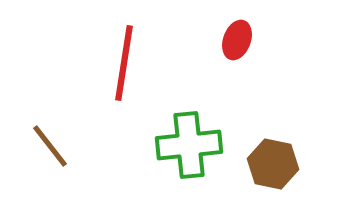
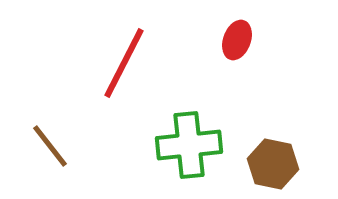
red line: rotated 18 degrees clockwise
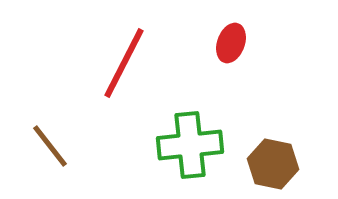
red ellipse: moved 6 px left, 3 px down
green cross: moved 1 px right
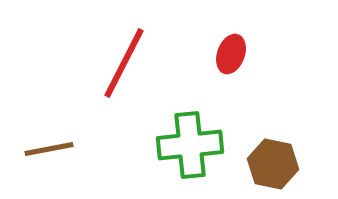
red ellipse: moved 11 px down
brown line: moved 1 px left, 3 px down; rotated 63 degrees counterclockwise
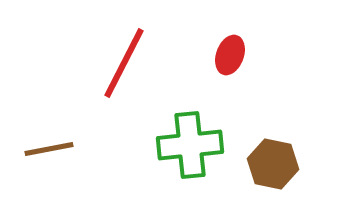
red ellipse: moved 1 px left, 1 px down
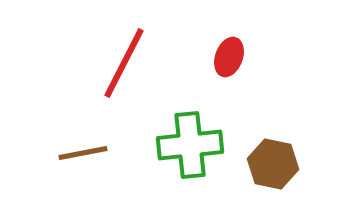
red ellipse: moved 1 px left, 2 px down
brown line: moved 34 px right, 4 px down
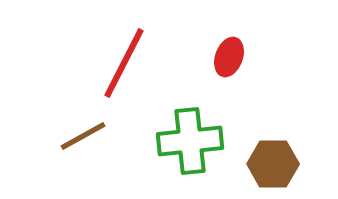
green cross: moved 4 px up
brown line: moved 17 px up; rotated 18 degrees counterclockwise
brown hexagon: rotated 12 degrees counterclockwise
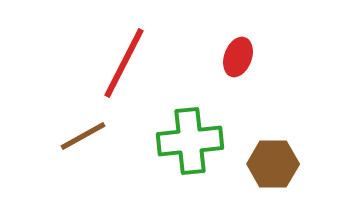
red ellipse: moved 9 px right
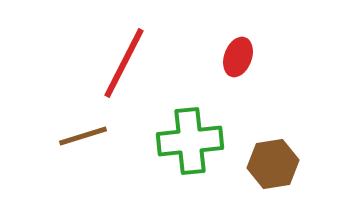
brown line: rotated 12 degrees clockwise
brown hexagon: rotated 9 degrees counterclockwise
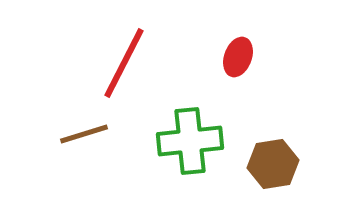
brown line: moved 1 px right, 2 px up
